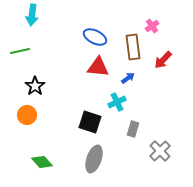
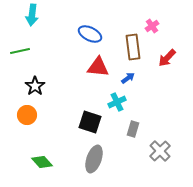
blue ellipse: moved 5 px left, 3 px up
red arrow: moved 4 px right, 2 px up
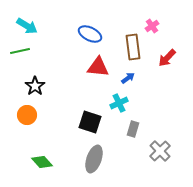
cyan arrow: moved 5 px left, 11 px down; rotated 65 degrees counterclockwise
cyan cross: moved 2 px right, 1 px down
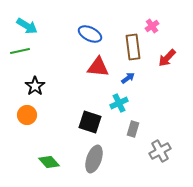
gray cross: rotated 15 degrees clockwise
green diamond: moved 7 px right
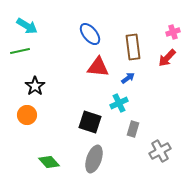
pink cross: moved 21 px right, 6 px down; rotated 16 degrees clockwise
blue ellipse: rotated 25 degrees clockwise
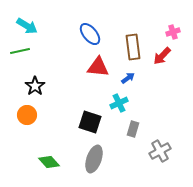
red arrow: moved 5 px left, 2 px up
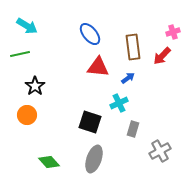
green line: moved 3 px down
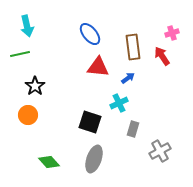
cyan arrow: rotated 45 degrees clockwise
pink cross: moved 1 px left, 1 px down
red arrow: rotated 102 degrees clockwise
orange circle: moved 1 px right
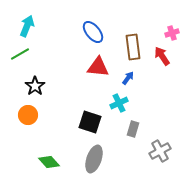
cyan arrow: rotated 145 degrees counterclockwise
blue ellipse: moved 3 px right, 2 px up
green line: rotated 18 degrees counterclockwise
blue arrow: rotated 16 degrees counterclockwise
